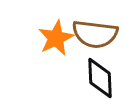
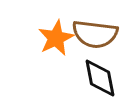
black diamond: rotated 9 degrees counterclockwise
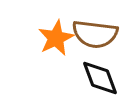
black diamond: rotated 9 degrees counterclockwise
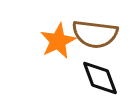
orange star: moved 2 px right, 3 px down
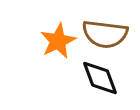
brown semicircle: moved 10 px right
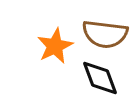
orange star: moved 3 px left, 5 px down
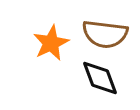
orange star: moved 4 px left, 3 px up
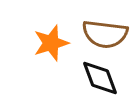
orange star: rotated 9 degrees clockwise
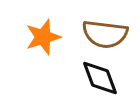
orange star: moved 8 px left, 6 px up
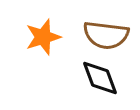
brown semicircle: moved 1 px right, 1 px down
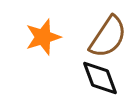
brown semicircle: moved 2 px right, 2 px down; rotated 63 degrees counterclockwise
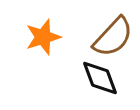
brown semicircle: moved 5 px right; rotated 9 degrees clockwise
